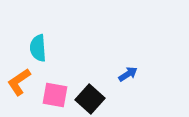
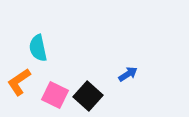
cyan semicircle: rotated 8 degrees counterclockwise
pink square: rotated 16 degrees clockwise
black square: moved 2 px left, 3 px up
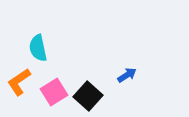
blue arrow: moved 1 px left, 1 px down
pink square: moved 1 px left, 3 px up; rotated 32 degrees clockwise
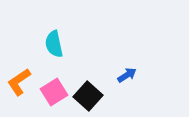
cyan semicircle: moved 16 px right, 4 px up
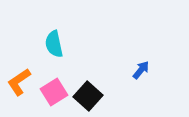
blue arrow: moved 14 px right, 5 px up; rotated 18 degrees counterclockwise
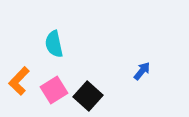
blue arrow: moved 1 px right, 1 px down
orange L-shape: moved 1 px up; rotated 12 degrees counterclockwise
pink square: moved 2 px up
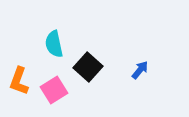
blue arrow: moved 2 px left, 1 px up
orange L-shape: rotated 24 degrees counterclockwise
black square: moved 29 px up
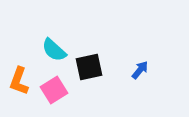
cyan semicircle: moved 6 px down; rotated 36 degrees counterclockwise
black square: moved 1 px right; rotated 36 degrees clockwise
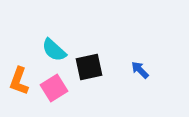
blue arrow: rotated 84 degrees counterclockwise
pink square: moved 2 px up
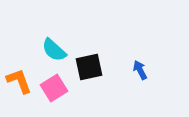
blue arrow: rotated 18 degrees clockwise
orange L-shape: rotated 140 degrees clockwise
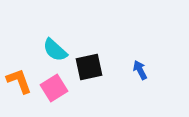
cyan semicircle: moved 1 px right
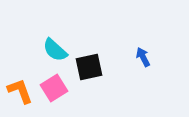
blue arrow: moved 3 px right, 13 px up
orange L-shape: moved 1 px right, 10 px down
